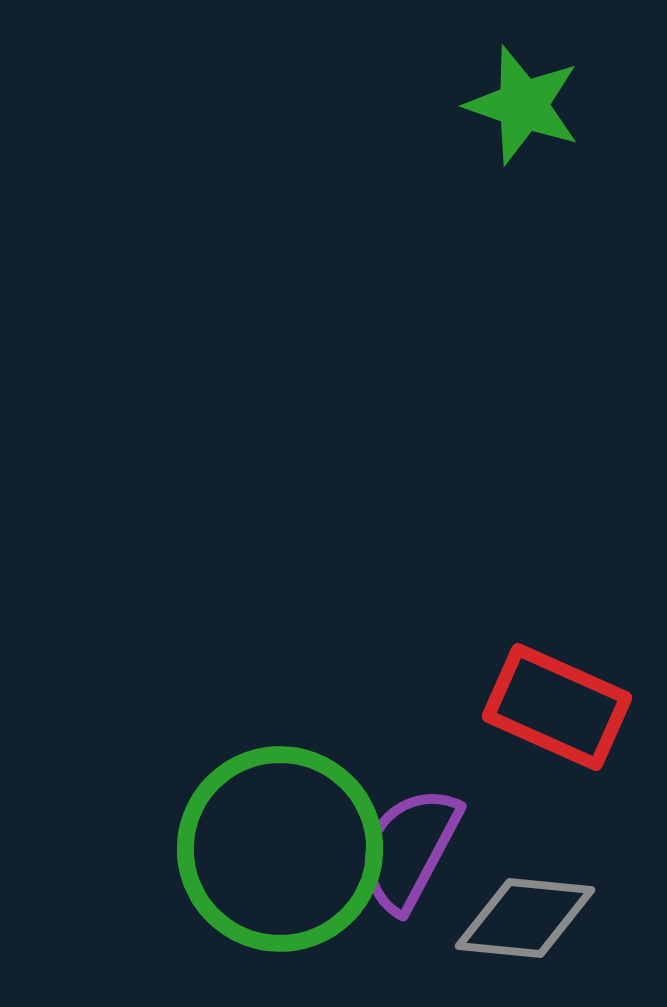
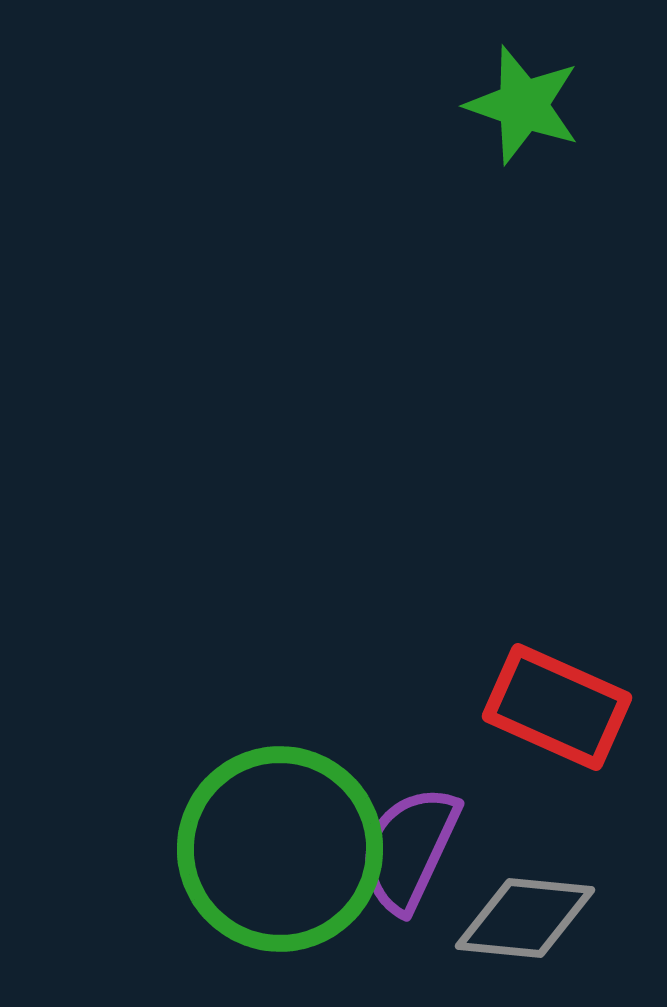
purple semicircle: rotated 3 degrees counterclockwise
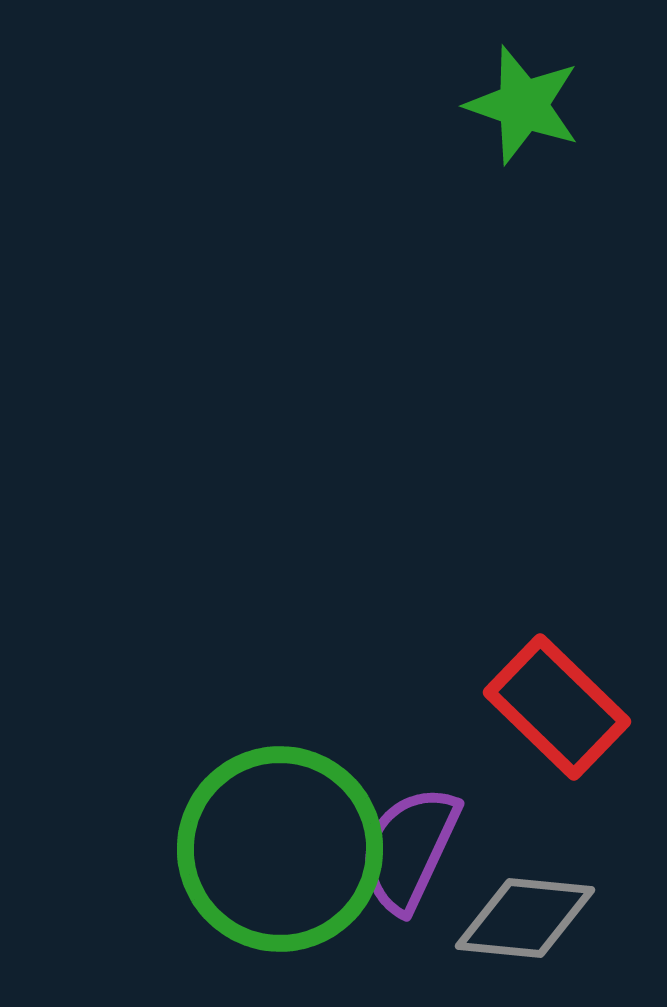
red rectangle: rotated 20 degrees clockwise
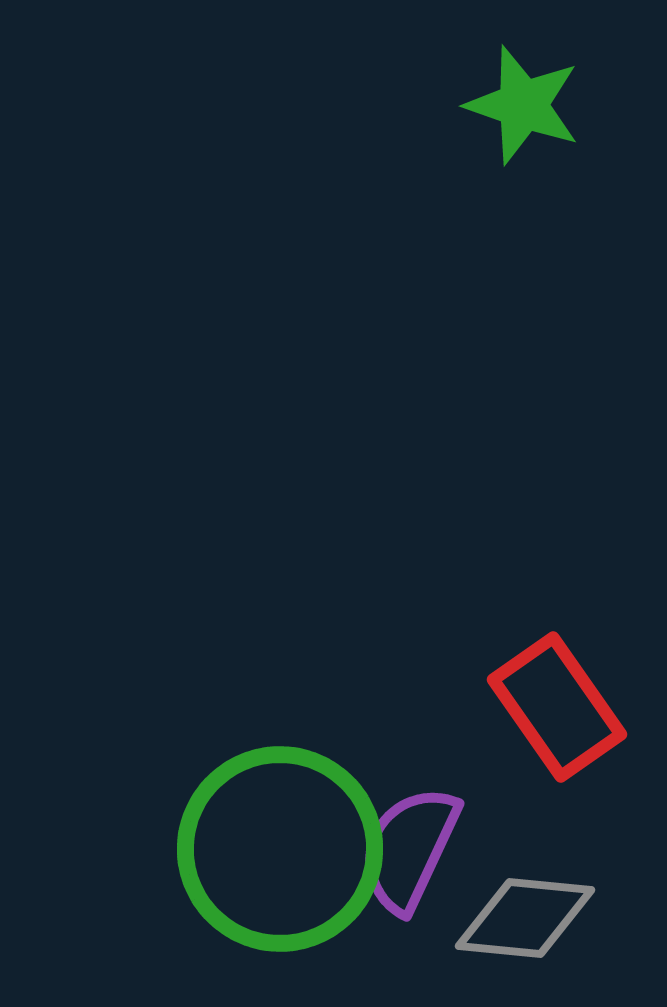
red rectangle: rotated 11 degrees clockwise
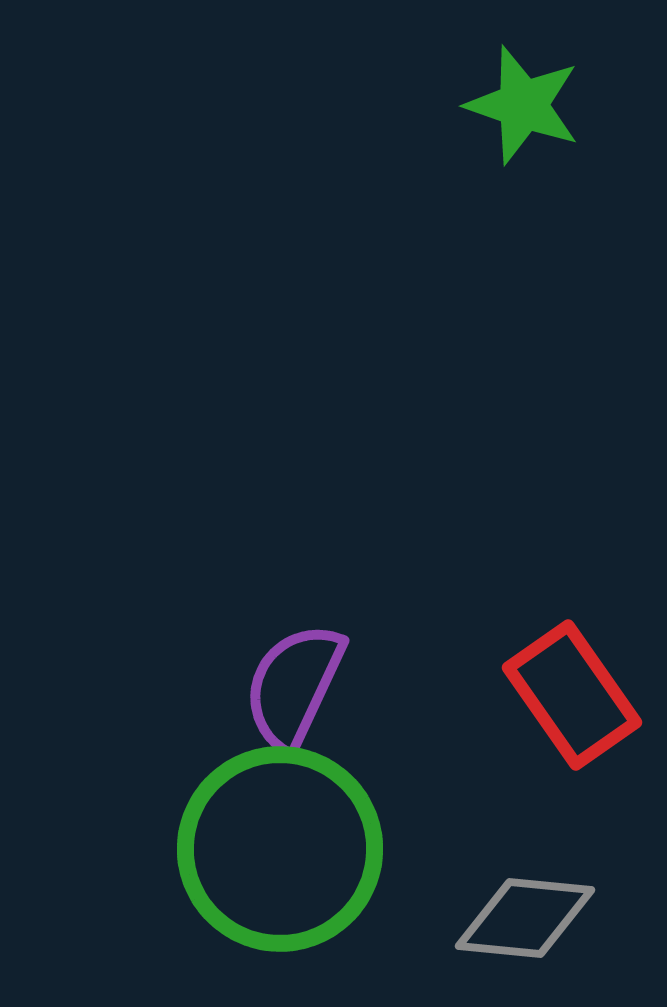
red rectangle: moved 15 px right, 12 px up
purple semicircle: moved 115 px left, 163 px up
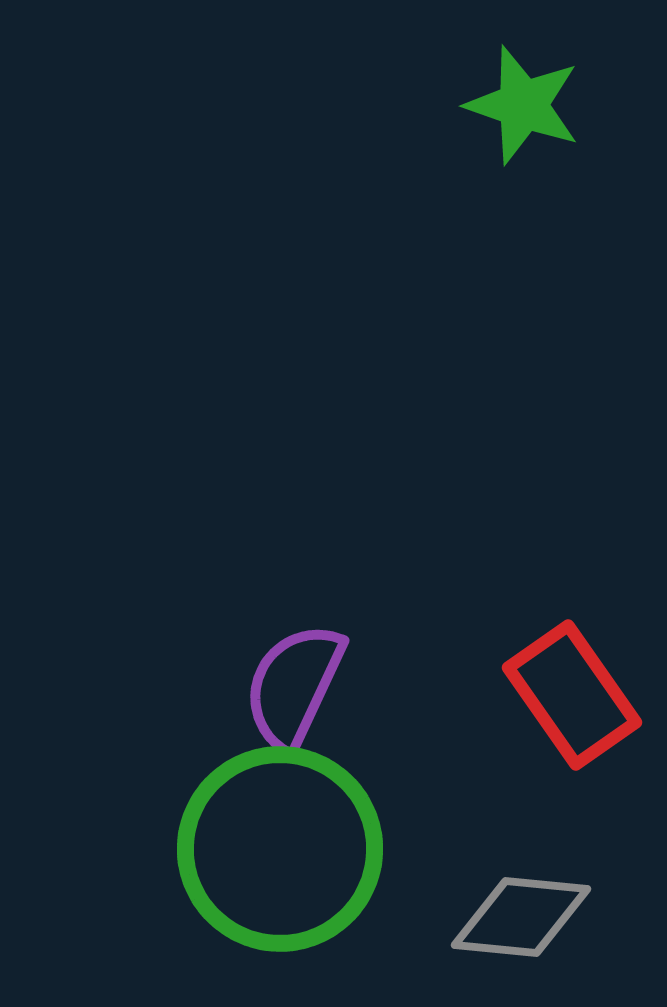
gray diamond: moved 4 px left, 1 px up
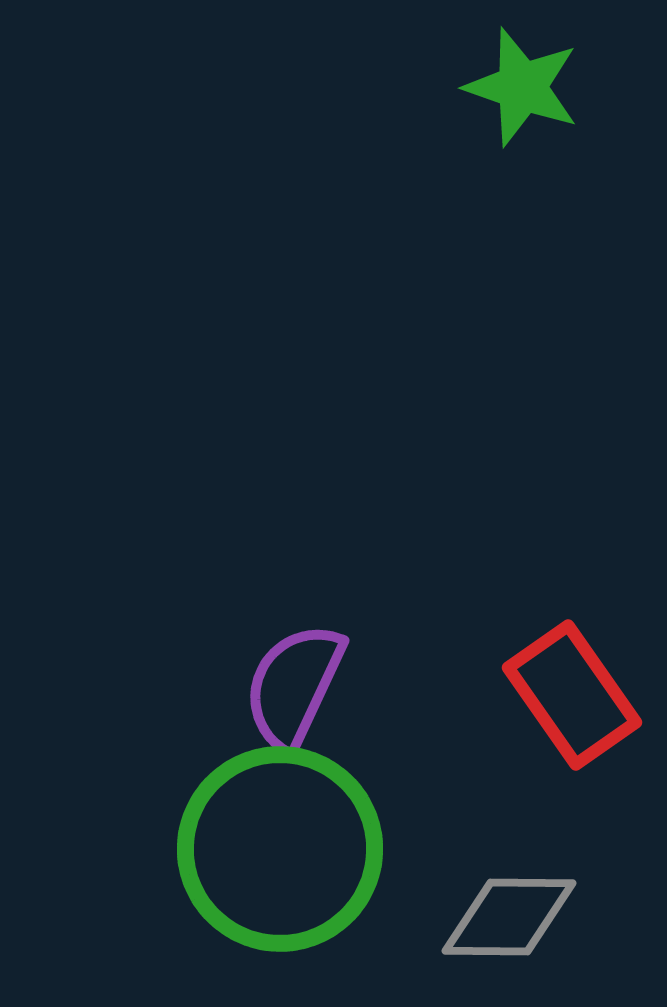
green star: moved 1 px left, 18 px up
gray diamond: moved 12 px left; rotated 5 degrees counterclockwise
